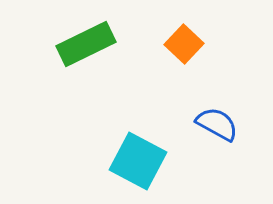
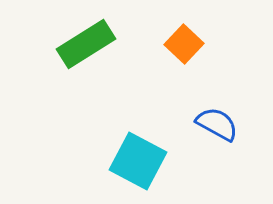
green rectangle: rotated 6 degrees counterclockwise
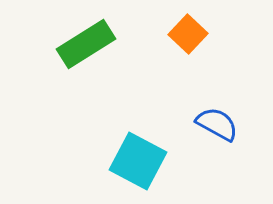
orange square: moved 4 px right, 10 px up
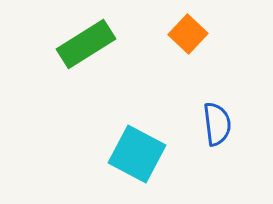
blue semicircle: rotated 54 degrees clockwise
cyan square: moved 1 px left, 7 px up
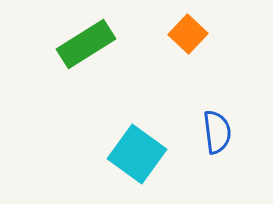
blue semicircle: moved 8 px down
cyan square: rotated 8 degrees clockwise
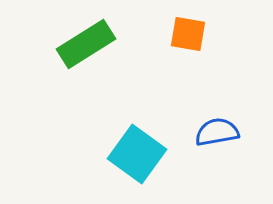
orange square: rotated 33 degrees counterclockwise
blue semicircle: rotated 93 degrees counterclockwise
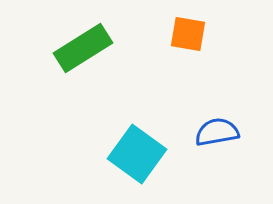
green rectangle: moved 3 px left, 4 px down
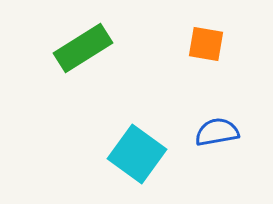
orange square: moved 18 px right, 10 px down
